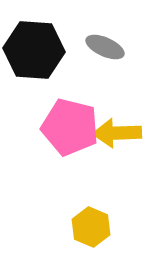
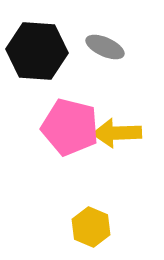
black hexagon: moved 3 px right, 1 px down
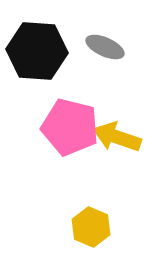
yellow arrow: moved 4 px down; rotated 21 degrees clockwise
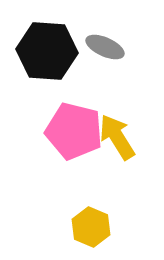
black hexagon: moved 10 px right
pink pentagon: moved 4 px right, 4 px down
yellow arrow: rotated 39 degrees clockwise
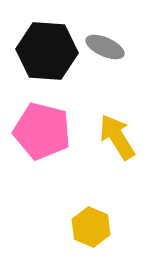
pink pentagon: moved 32 px left
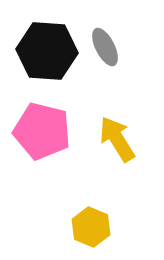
gray ellipse: rotated 39 degrees clockwise
yellow arrow: moved 2 px down
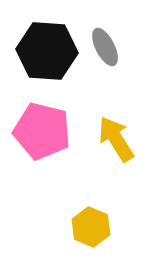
yellow arrow: moved 1 px left
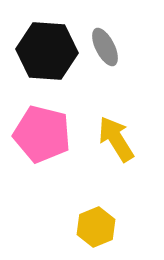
pink pentagon: moved 3 px down
yellow hexagon: moved 5 px right; rotated 15 degrees clockwise
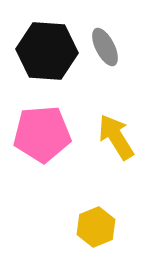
pink pentagon: rotated 18 degrees counterclockwise
yellow arrow: moved 2 px up
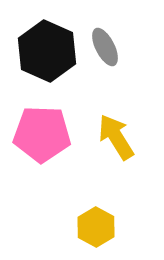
black hexagon: rotated 20 degrees clockwise
pink pentagon: rotated 6 degrees clockwise
yellow hexagon: rotated 9 degrees counterclockwise
